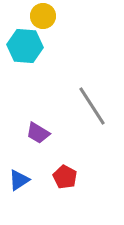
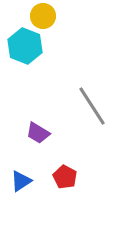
cyan hexagon: rotated 16 degrees clockwise
blue triangle: moved 2 px right, 1 px down
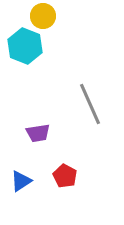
gray line: moved 2 px left, 2 px up; rotated 9 degrees clockwise
purple trapezoid: rotated 40 degrees counterclockwise
red pentagon: moved 1 px up
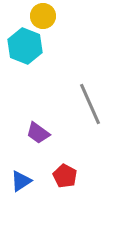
purple trapezoid: rotated 45 degrees clockwise
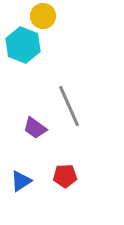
cyan hexagon: moved 2 px left, 1 px up
gray line: moved 21 px left, 2 px down
purple trapezoid: moved 3 px left, 5 px up
red pentagon: rotated 30 degrees counterclockwise
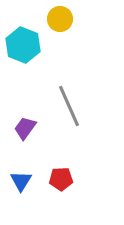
yellow circle: moved 17 px right, 3 px down
purple trapezoid: moved 10 px left; rotated 90 degrees clockwise
red pentagon: moved 4 px left, 3 px down
blue triangle: rotated 25 degrees counterclockwise
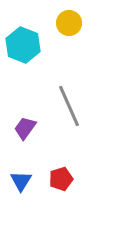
yellow circle: moved 9 px right, 4 px down
red pentagon: rotated 15 degrees counterclockwise
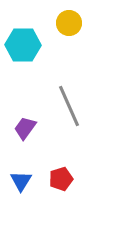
cyan hexagon: rotated 20 degrees counterclockwise
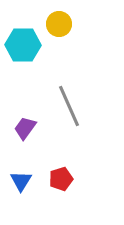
yellow circle: moved 10 px left, 1 px down
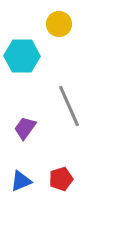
cyan hexagon: moved 1 px left, 11 px down
blue triangle: rotated 35 degrees clockwise
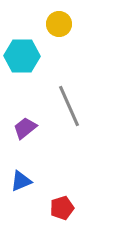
purple trapezoid: rotated 15 degrees clockwise
red pentagon: moved 1 px right, 29 px down
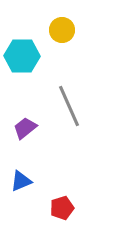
yellow circle: moved 3 px right, 6 px down
